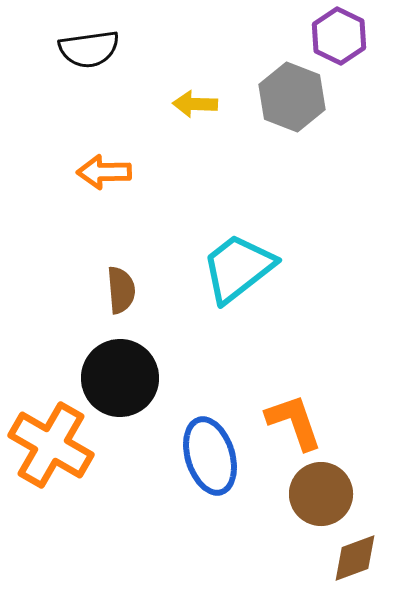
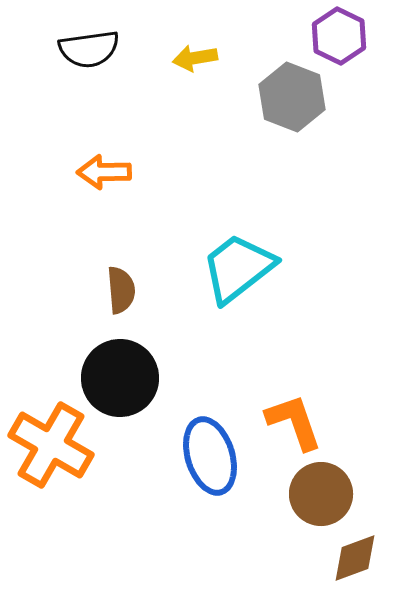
yellow arrow: moved 46 px up; rotated 12 degrees counterclockwise
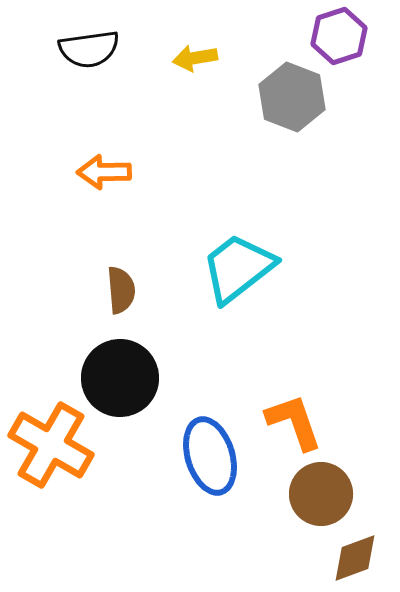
purple hexagon: rotated 16 degrees clockwise
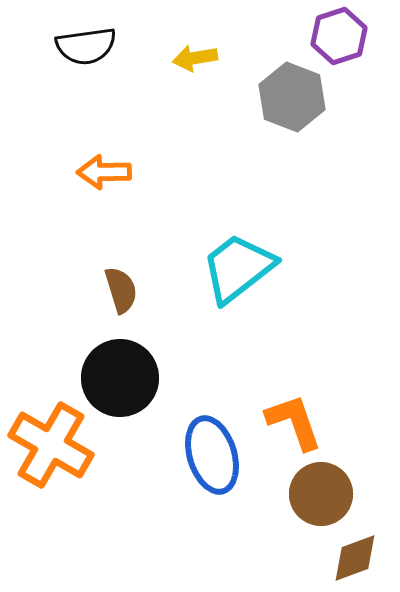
black semicircle: moved 3 px left, 3 px up
brown semicircle: rotated 12 degrees counterclockwise
blue ellipse: moved 2 px right, 1 px up
